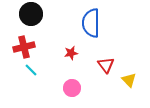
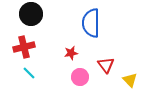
cyan line: moved 2 px left, 3 px down
yellow triangle: moved 1 px right
pink circle: moved 8 px right, 11 px up
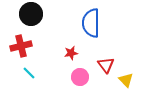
red cross: moved 3 px left, 1 px up
yellow triangle: moved 4 px left
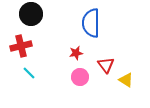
red star: moved 5 px right
yellow triangle: rotated 14 degrees counterclockwise
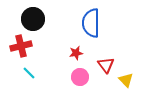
black circle: moved 2 px right, 5 px down
yellow triangle: rotated 14 degrees clockwise
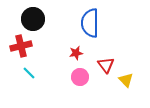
blue semicircle: moved 1 px left
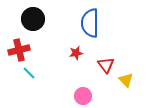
red cross: moved 2 px left, 4 px down
pink circle: moved 3 px right, 19 px down
